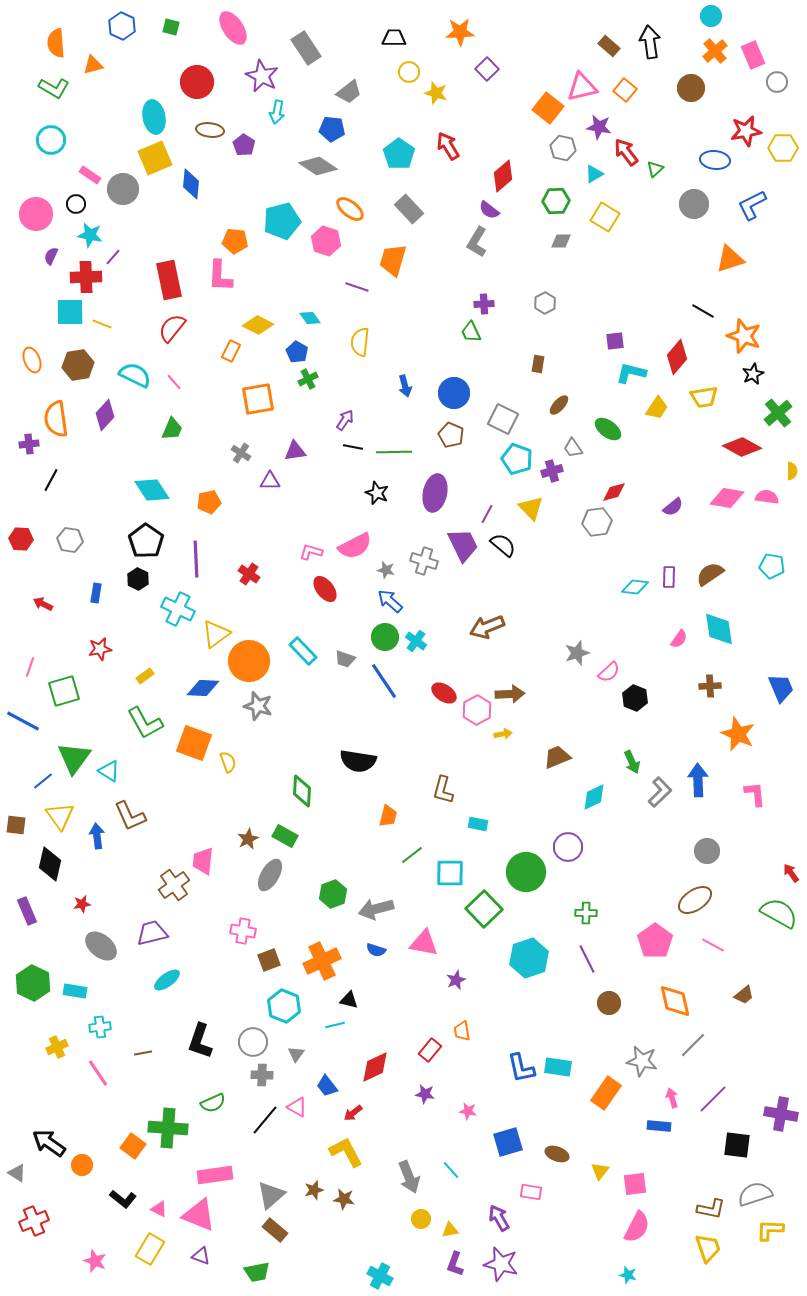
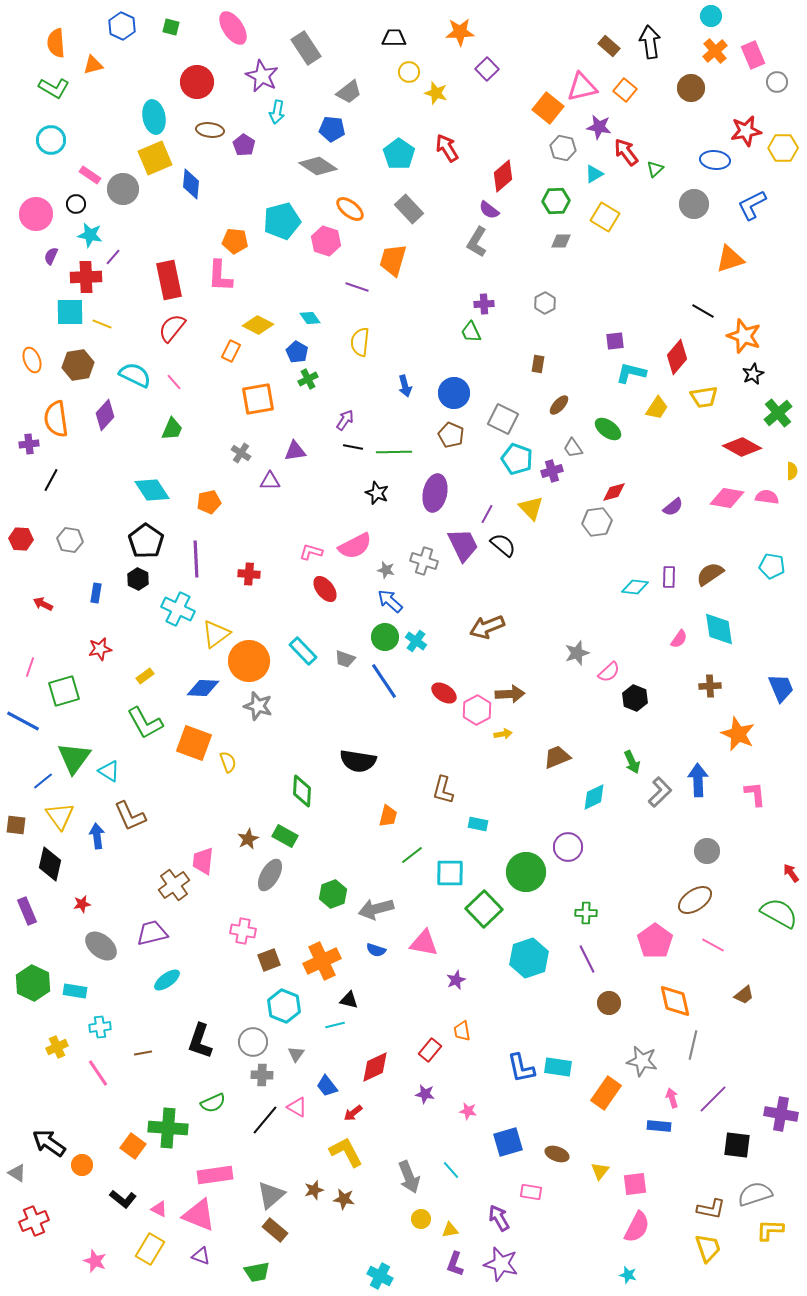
red arrow at (448, 146): moved 1 px left, 2 px down
red cross at (249, 574): rotated 30 degrees counterclockwise
gray line at (693, 1045): rotated 32 degrees counterclockwise
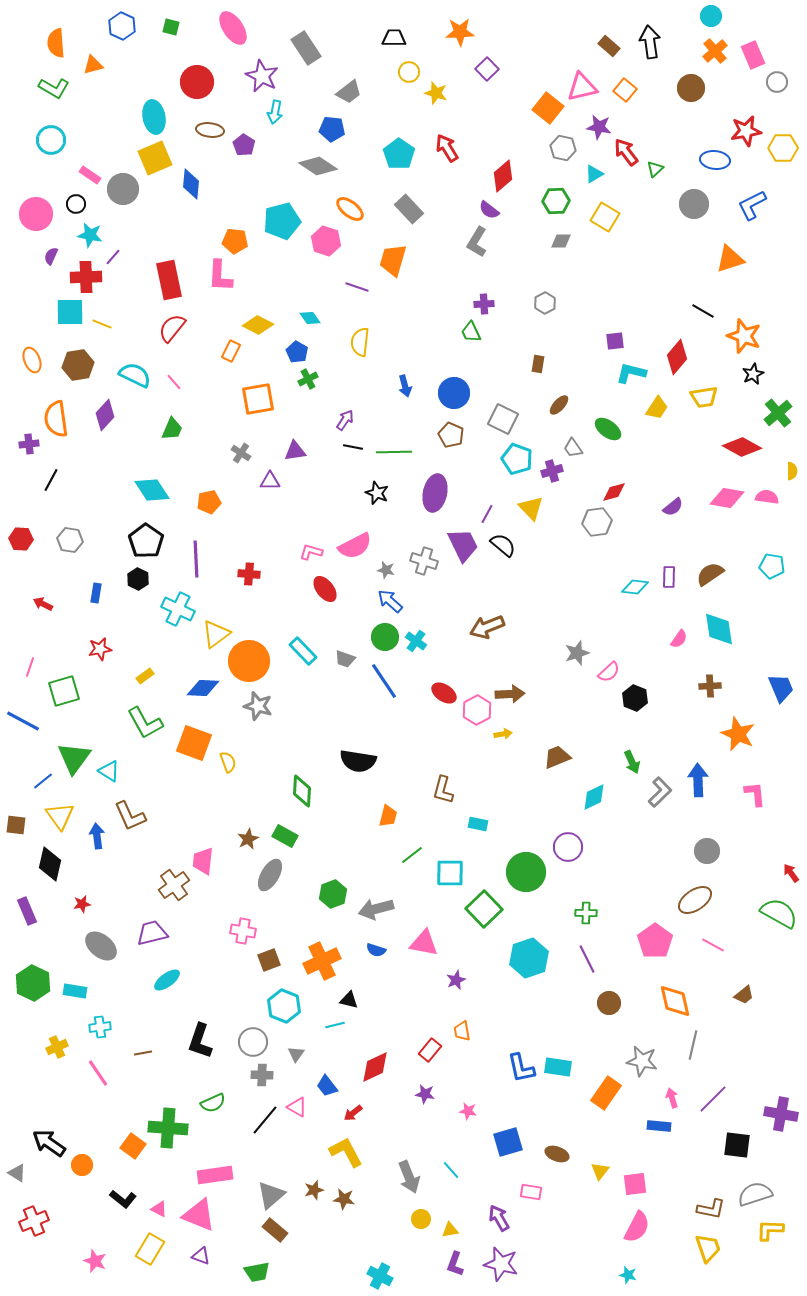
cyan arrow at (277, 112): moved 2 px left
